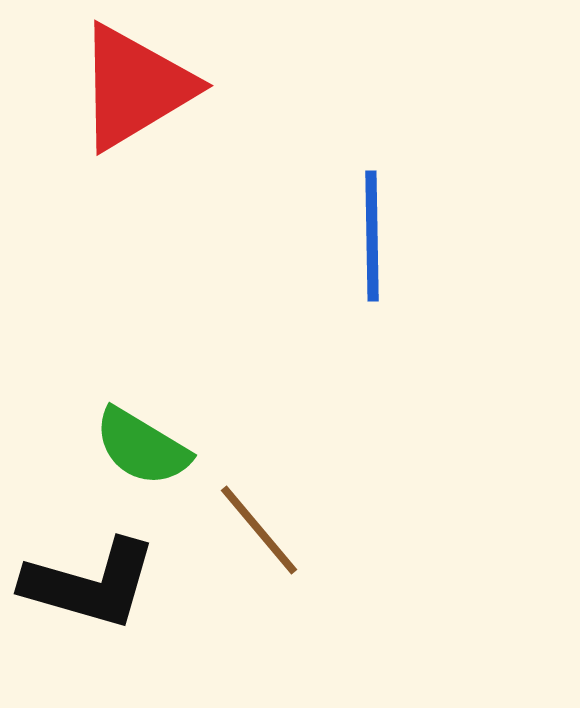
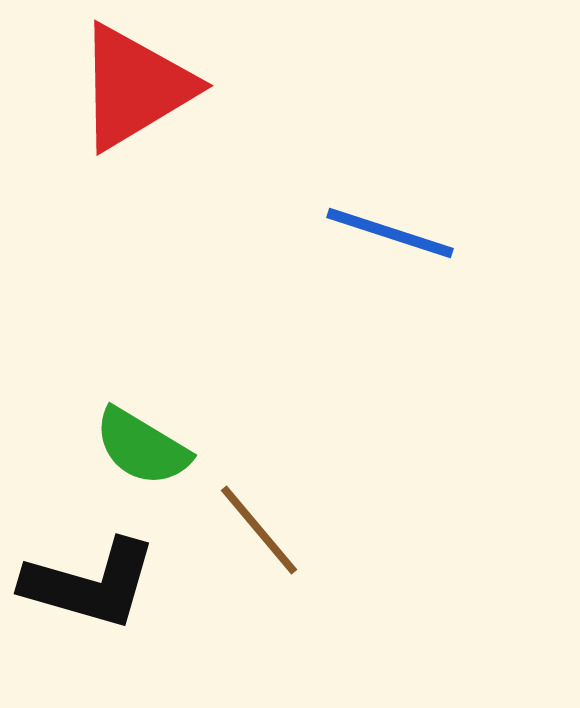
blue line: moved 18 px right, 3 px up; rotated 71 degrees counterclockwise
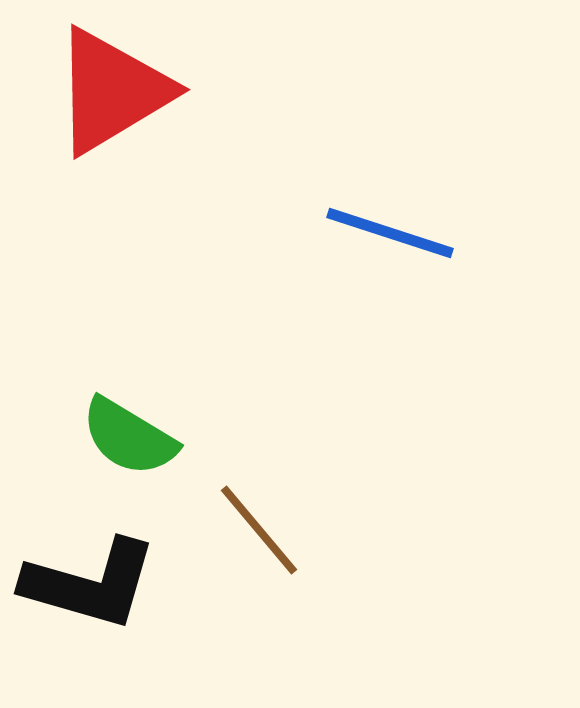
red triangle: moved 23 px left, 4 px down
green semicircle: moved 13 px left, 10 px up
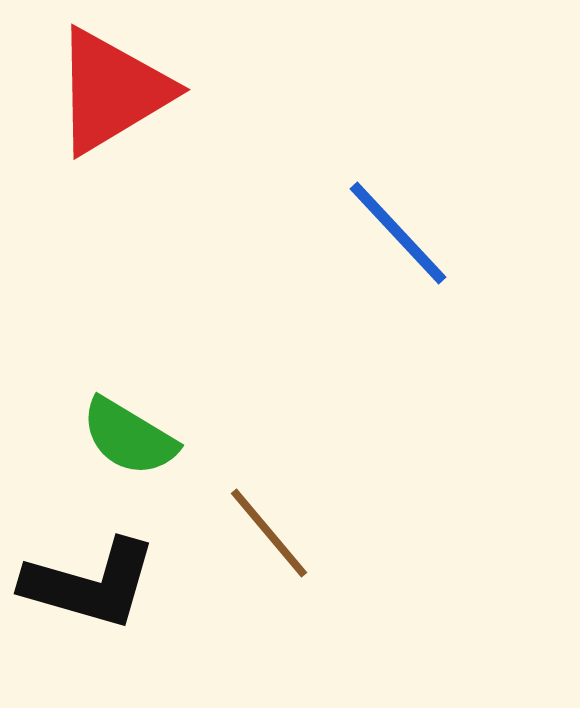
blue line: moved 8 px right; rotated 29 degrees clockwise
brown line: moved 10 px right, 3 px down
